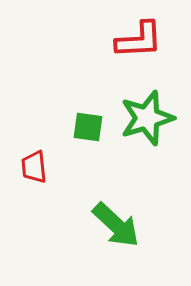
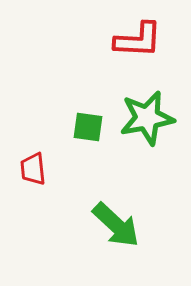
red L-shape: moved 1 px left; rotated 6 degrees clockwise
green star: rotated 6 degrees clockwise
red trapezoid: moved 1 px left, 2 px down
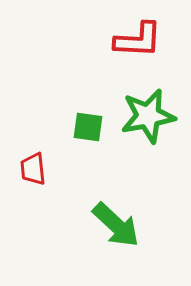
green star: moved 1 px right, 2 px up
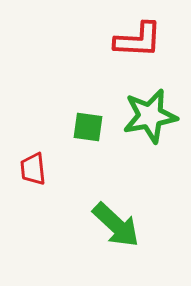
green star: moved 2 px right
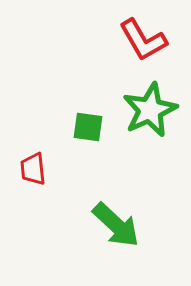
red L-shape: moved 5 px right; rotated 57 degrees clockwise
green star: moved 6 px up; rotated 14 degrees counterclockwise
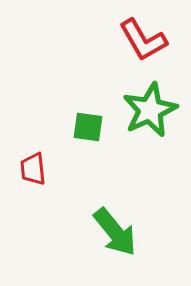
green arrow: moved 1 px left, 7 px down; rotated 8 degrees clockwise
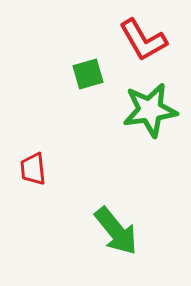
green star: rotated 16 degrees clockwise
green square: moved 53 px up; rotated 24 degrees counterclockwise
green arrow: moved 1 px right, 1 px up
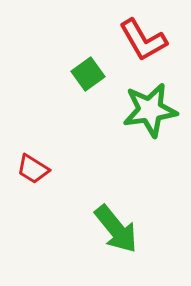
green square: rotated 20 degrees counterclockwise
red trapezoid: rotated 52 degrees counterclockwise
green arrow: moved 2 px up
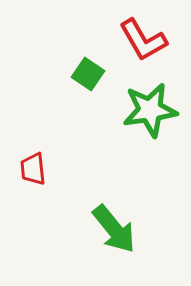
green square: rotated 20 degrees counterclockwise
red trapezoid: rotated 52 degrees clockwise
green arrow: moved 2 px left
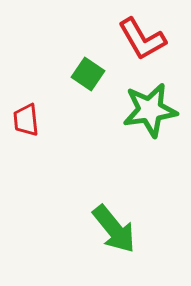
red L-shape: moved 1 px left, 1 px up
red trapezoid: moved 7 px left, 49 px up
